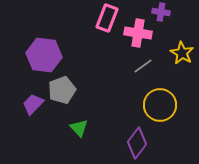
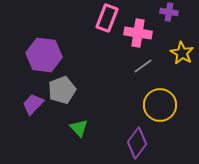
purple cross: moved 8 px right
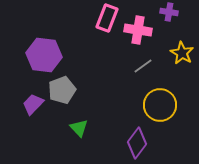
pink cross: moved 3 px up
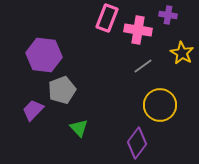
purple cross: moved 1 px left, 3 px down
purple trapezoid: moved 6 px down
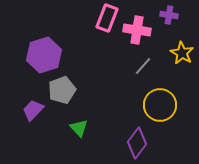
purple cross: moved 1 px right
pink cross: moved 1 px left
purple hexagon: rotated 24 degrees counterclockwise
gray line: rotated 12 degrees counterclockwise
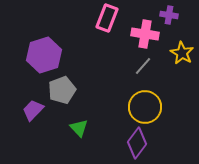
pink cross: moved 8 px right, 4 px down
yellow circle: moved 15 px left, 2 px down
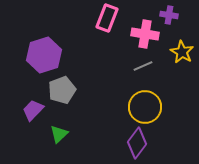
yellow star: moved 1 px up
gray line: rotated 24 degrees clockwise
green triangle: moved 20 px left, 6 px down; rotated 30 degrees clockwise
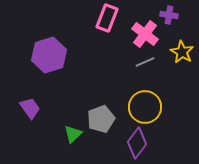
pink cross: rotated 28 degrees clockwise
purple hexagon: moved 5 px right
gray line: moved 2 px right, 4 px up
gray pentagon: moved 39 px right, 29 px down
purple trapezoid: moved 3 px left, 2 px up; rotated 100 degrees clockwise
green triangle: moved 14 px right
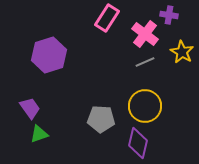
pink rectangle: rotated 12 degrees clockwise
yellow circle: moved 1 px up
gray pentagon: rotated 24 degrees clockwise
green triangle: moved 34 px left; rotated 24 degrees clockwise
purple diamond: moved 1 px right; rotated 24 degrees counterclockwise
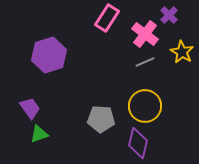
purple cross: rotated 36 degrees clockwise
